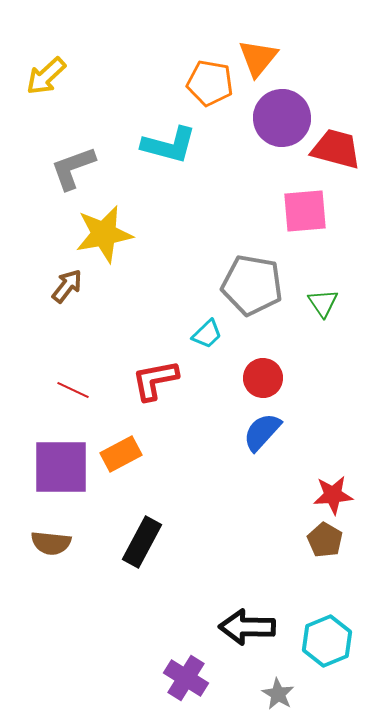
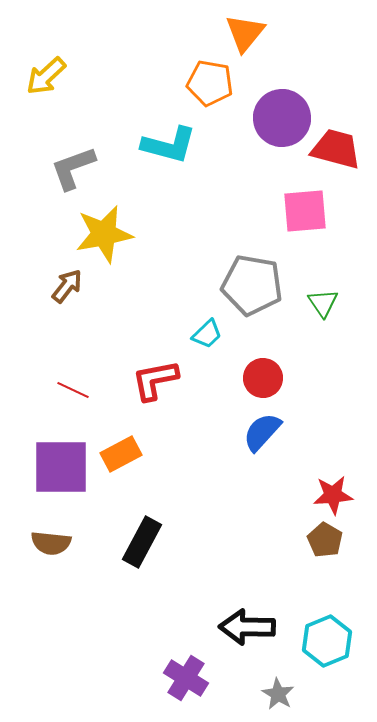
orange triangle: moved 13 px left, 25 px up
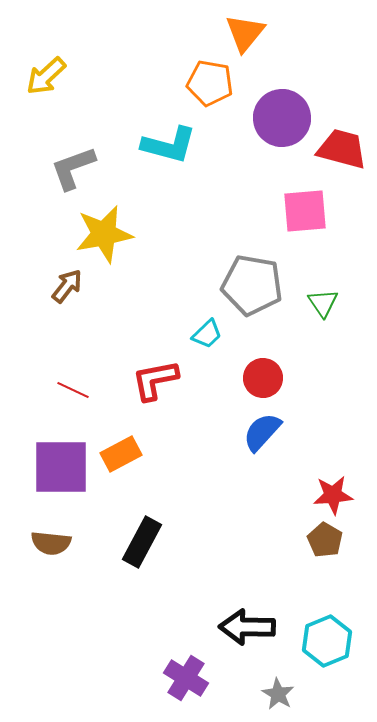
red trapezoid: moved 6 px right
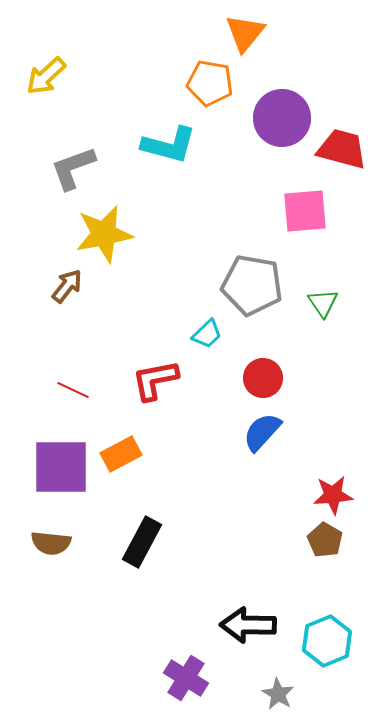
black arrow: moved 1 px right, 2 px up
